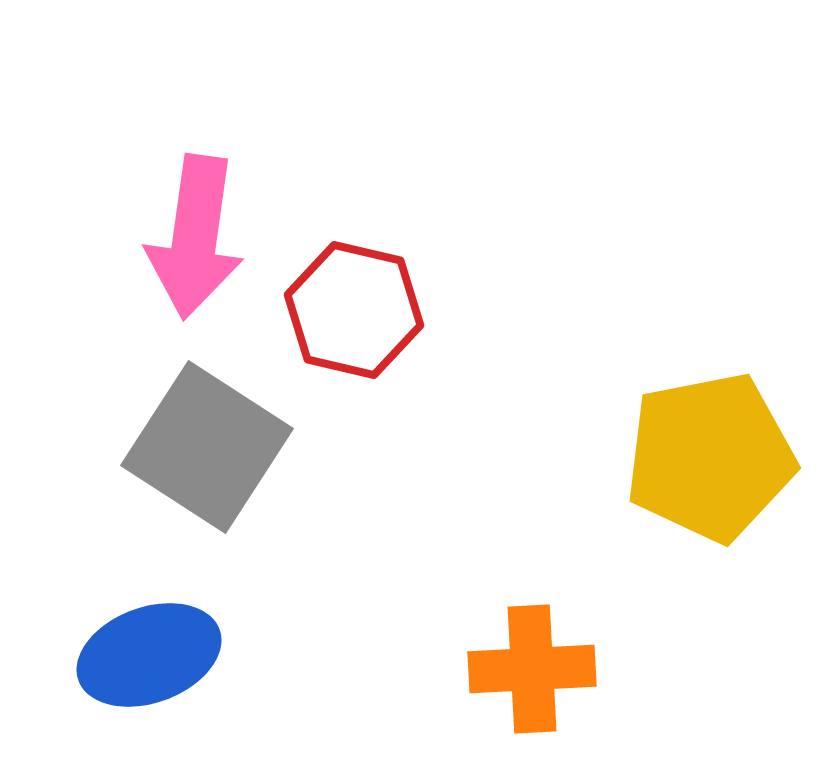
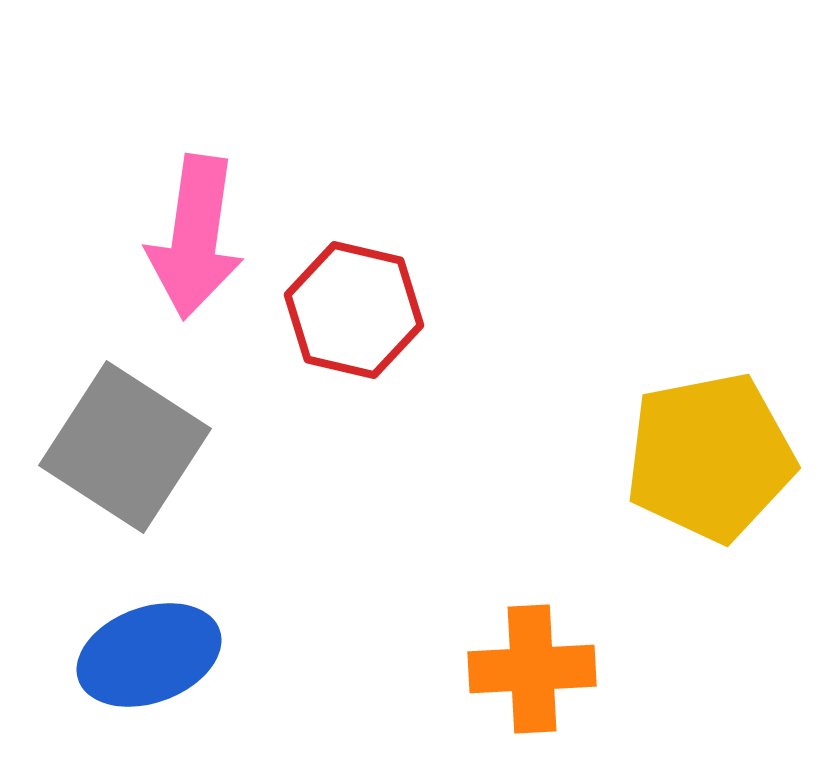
gray square: moved 82 px left
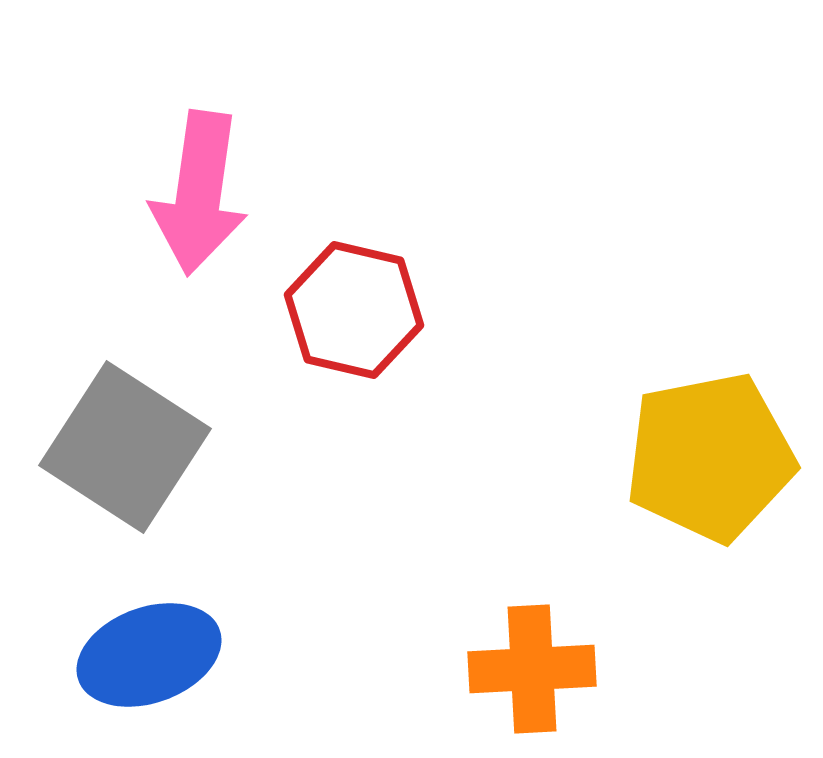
pink arrow: moved 4 px right, 44 px up
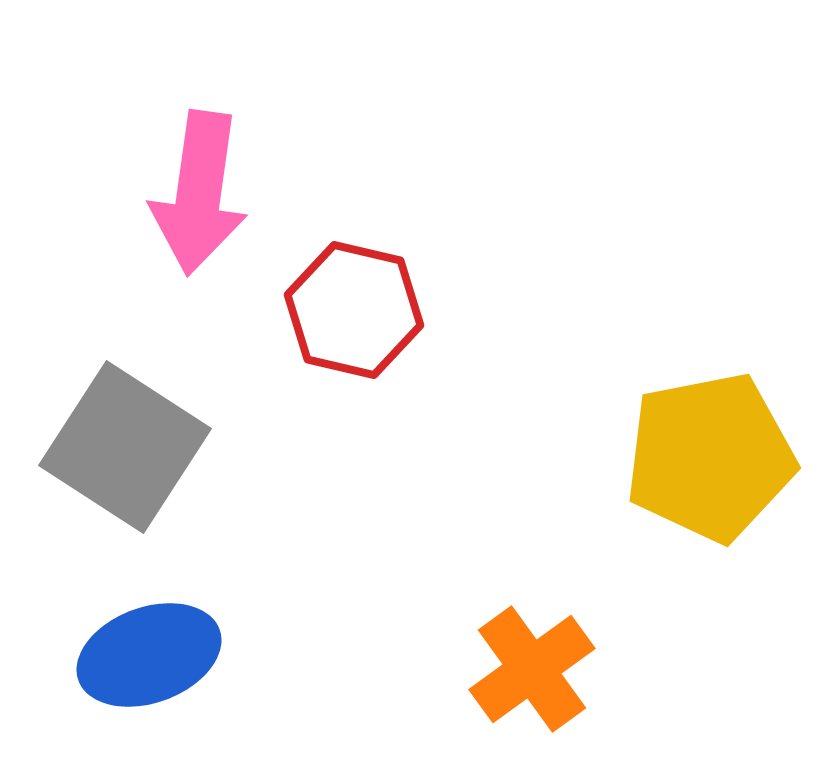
orange cross: rotated 33 degrees counterclockwise
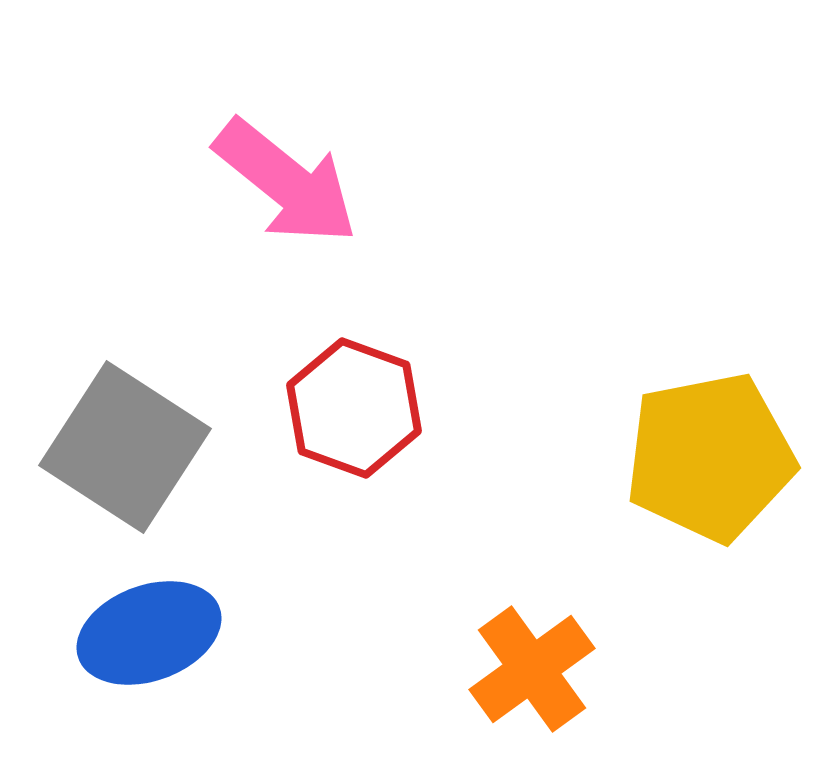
pink arrow: moved 87 px right, 11 px up; rotated 59 degrees counterclockwise
red hexagon: moved 98 px down; rotated 7 degrees clockwise
blue ellipse: moved 22 px up
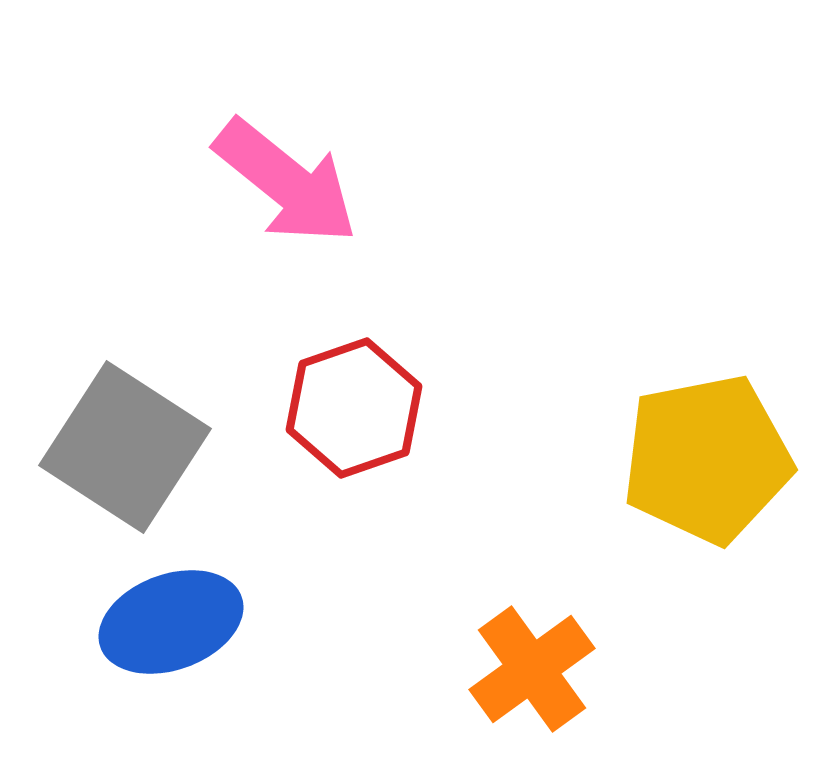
red hexagon: rotated 21 degrees clockwise
yellow pentagon: moved 3 px left, 2 px down
blue ellipse: moved 22 px right, 11 px up
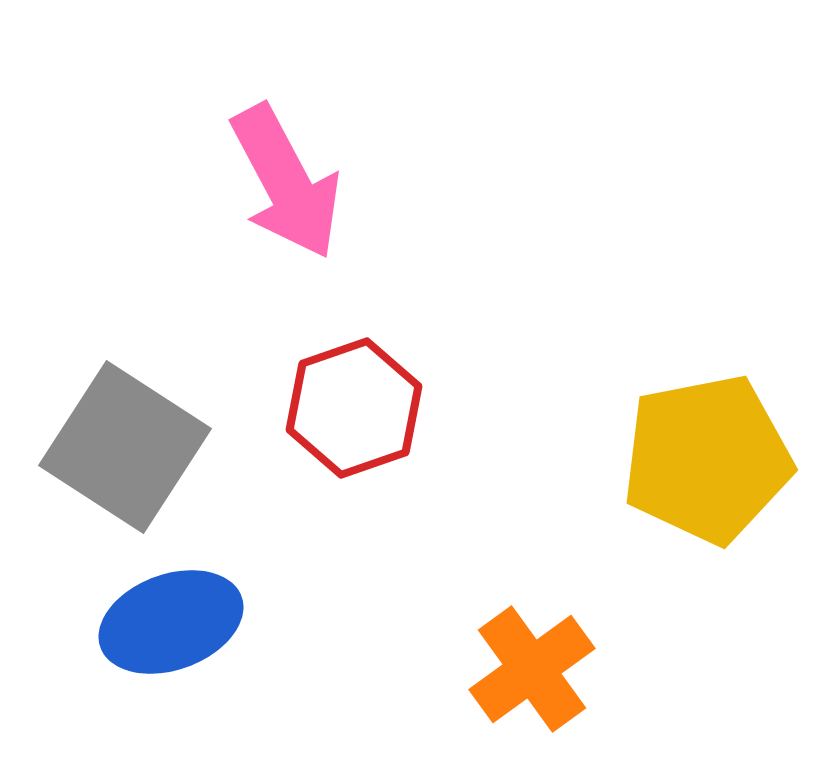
pink arrow: rotated 23 degrees clockwise
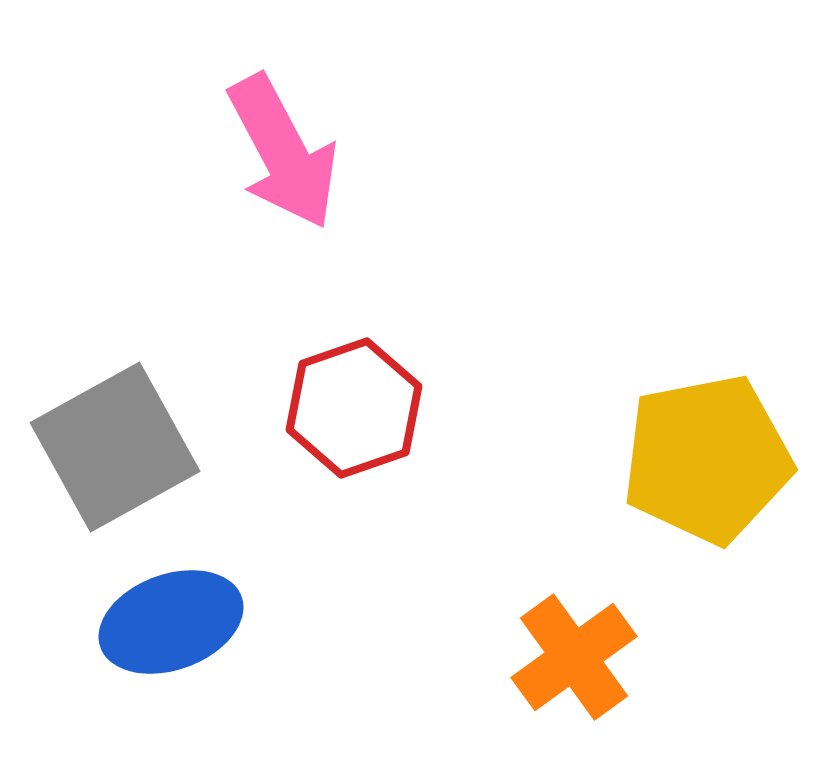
pink arrow: moved 3 px left, 30 px up
gray square: moved 10 px left; rotated 28 degrees clockwise
orange cross: moved 42 px right, 12 px up
